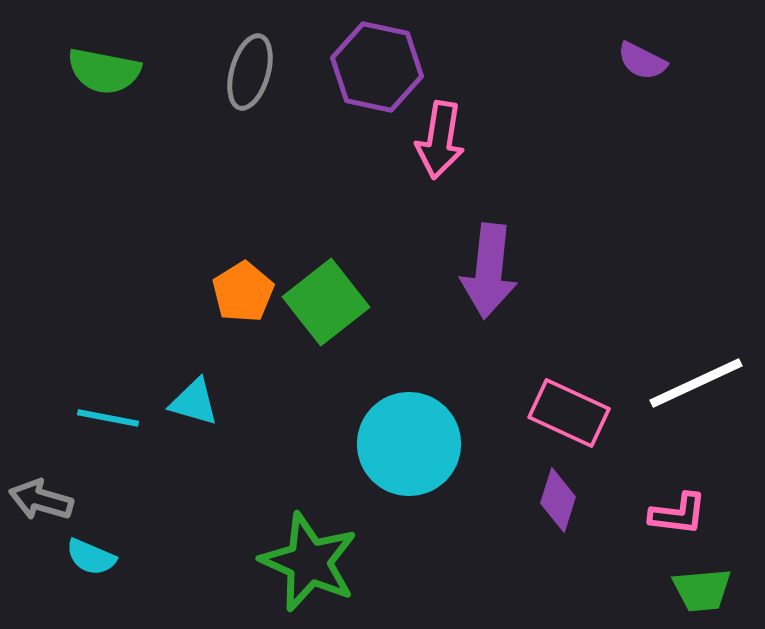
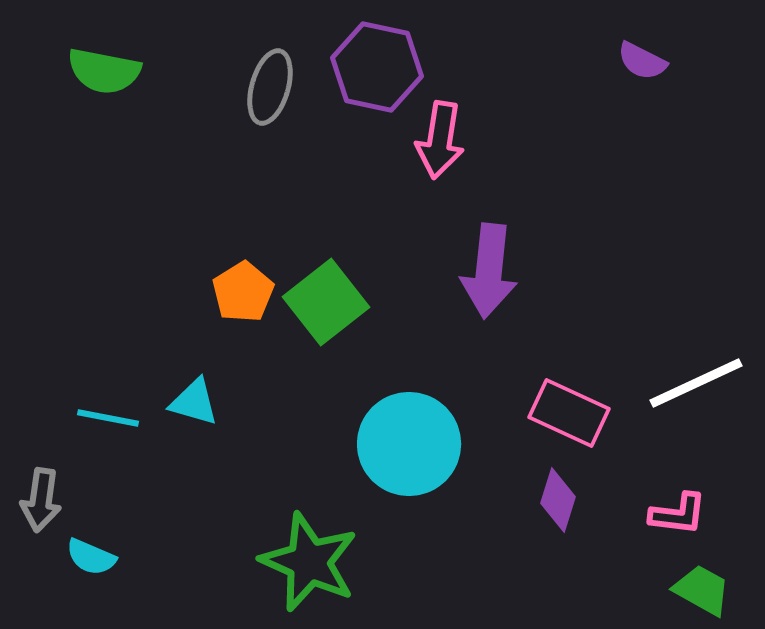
gray ellipse: moved 20 px right, 15 px down
gray arrow: rotated 98 degrees counterclockwise
green trapezoid: rotated 146 degrees counterclockwise
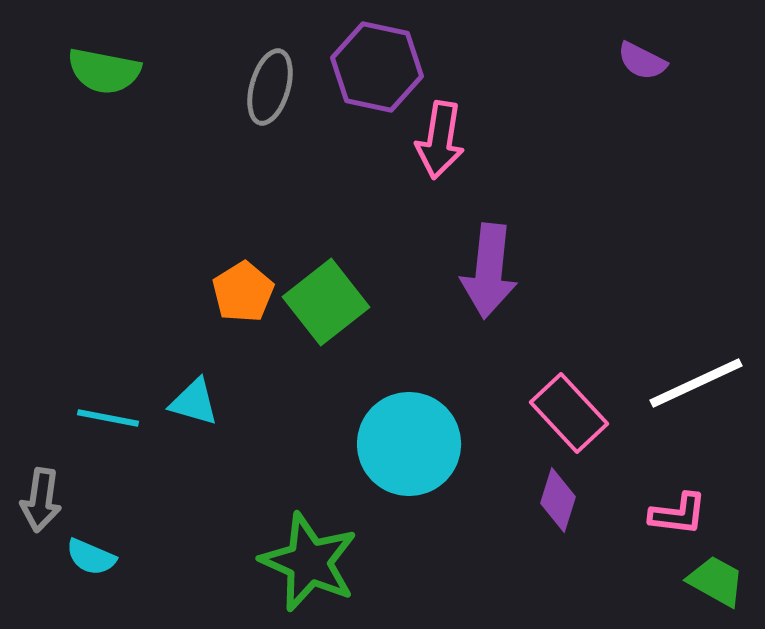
pink rectangle: rotated 22 degrees clockwise
green trapezoid: moved 14 px right, 9 px up
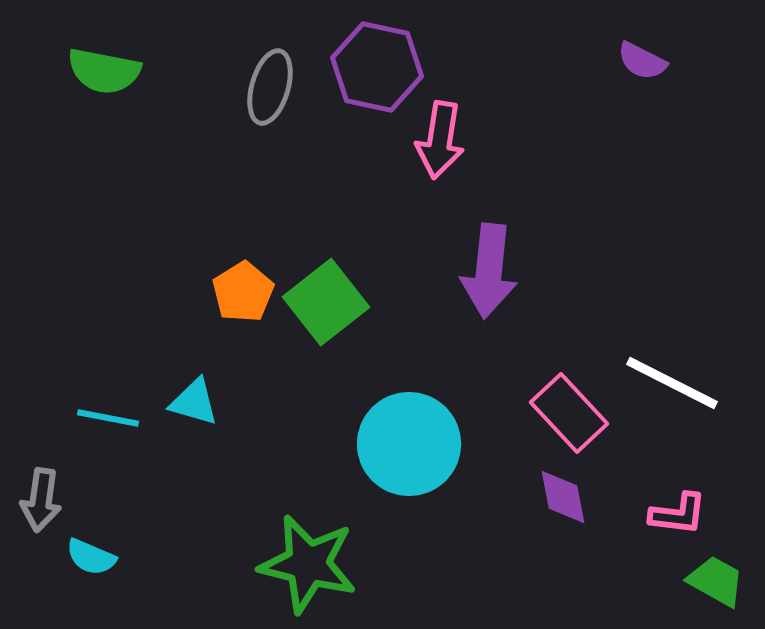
white line: moved 24 px left; rotated 52 degrees clockwise
purple diamond: moved 5 px right, 3 px up; rotated 28 degrees counterclockwise
green star: moved 1 px left, 2 px down; rotated 10 degrees counterclockwise
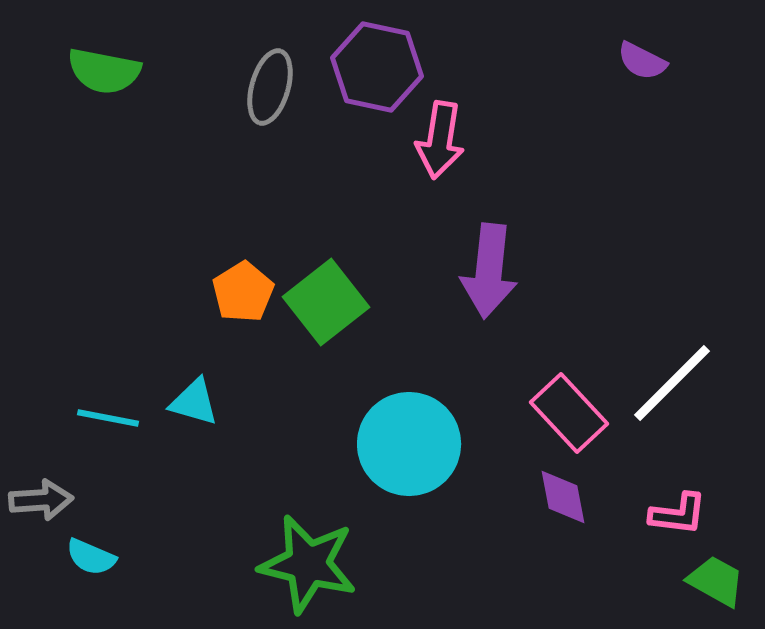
white line: rotated 72 degrees counterclockwise
gray arrow: rotated 102 degrees counterclockwise
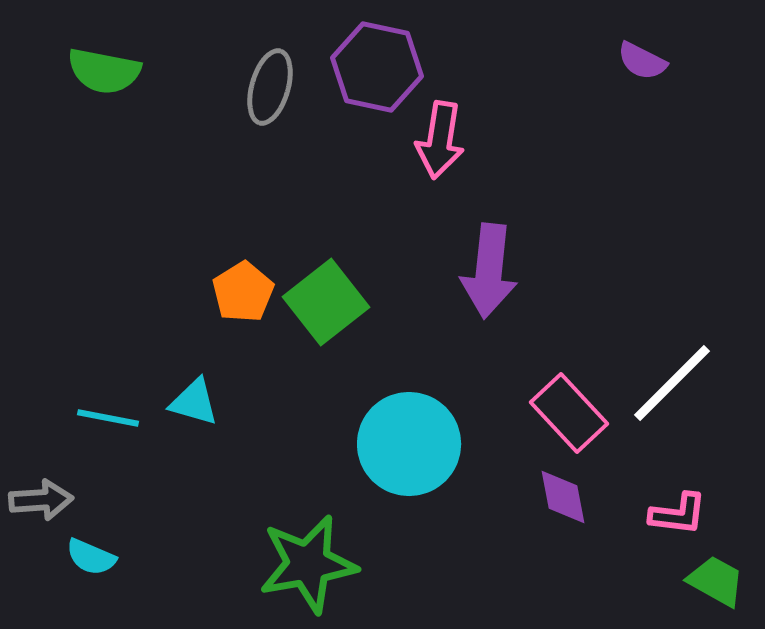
green star: rotated 24 degrees counterclockwise
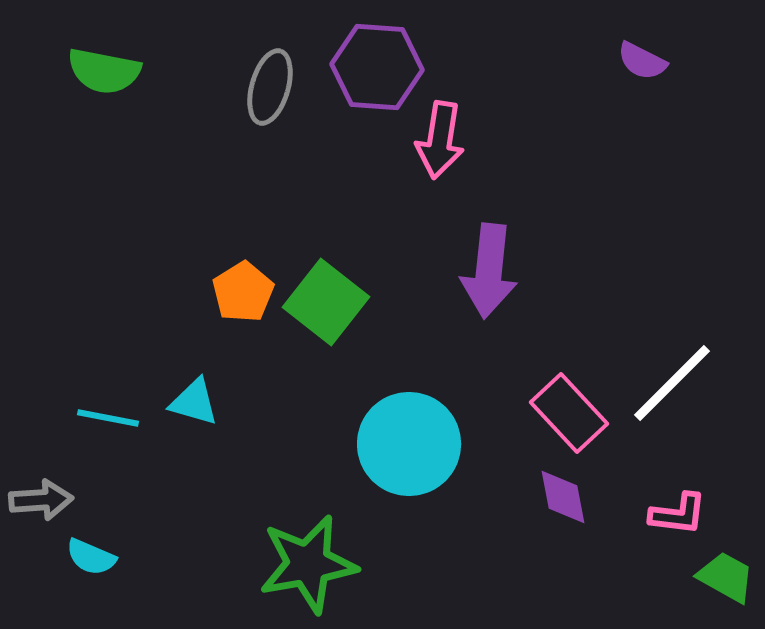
purple hexagon: rotated 8 degrees counterclockwise
green square: rotated 14 degrees counterclockwise
green trapezoid: moved 10 px right, 4 px up
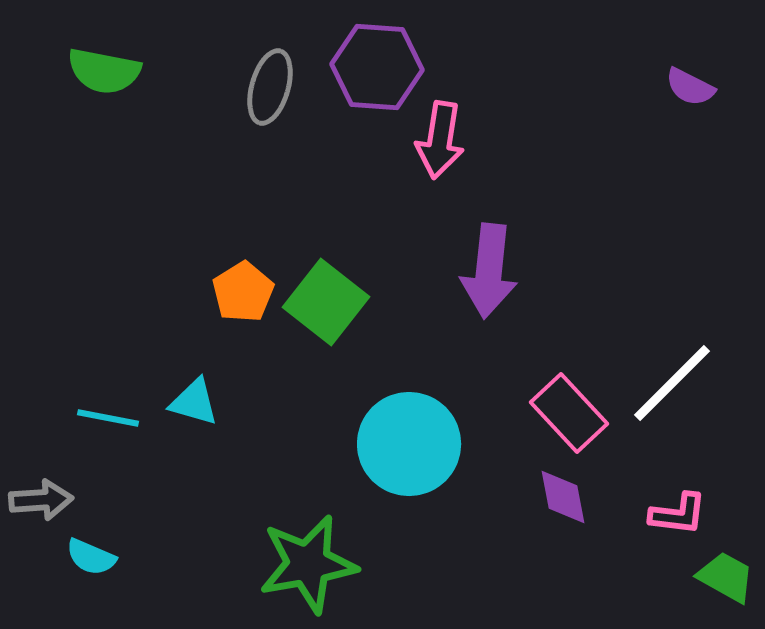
purple semicircle: moved 48 px right, 26 px down
